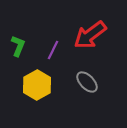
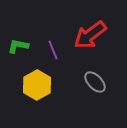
green L-shape: rotated 100 degrees counterclockwise
purple line: rotated 48 degrees counterclockwise
gray ellipse: moved 8 px right
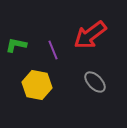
green L-shape: moved 2 px left, 1 px up
yellow hexagon: rotated 20 degrees counterclockwise
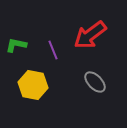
yellow hexagon: moved 4 px left
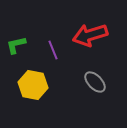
red arrow: rotated 20 degrees clockwise
green L-shape: rotated 25 degrees counterclockwise
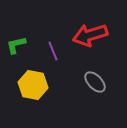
purple line: moved 1 px down
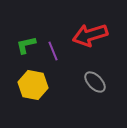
green L-shape: moved 10 px right
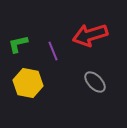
green L-shape: moved 8 px left, 1 px up
yellow hexagon: moved 5 px left, 2 px up
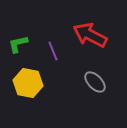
red arrow: rotated 44 degrees clockwise
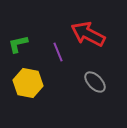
red arrow: moved 2 px left, 1 px up
purple line: moved 5 px right, 1 px down
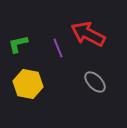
purple line: moved 4 px up
yellow hexagon: moved 1 px down
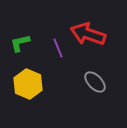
red arrow: rotated 8 degrees counterclockwise
green L-shape: moved 2 px right, 1 px up
yellow hexagon: rotated 12 degrees clockwise
